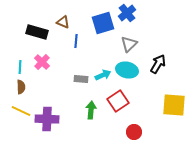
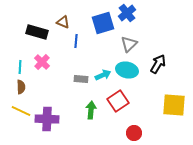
red circle: moved 1 px down
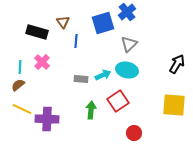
blue cross: moved 1 px up
brown triangle: rotated 32 degrees clockwise
black arrow: moved 19 px right
brown semicircle: moved 3 px left, 2 px up; rotated 128 degrees counterclockwise
yellow line: moved 1 px right, 2 px up
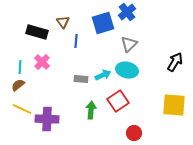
black arrow: moved 2 px left, 2 px up
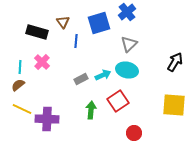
blue square: moved 4 px left
gray rectangle: rotated 32 degrees counterclockwise
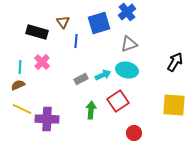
gray triangle: rotated 24 degrees clockwise
brown semicircle: rotated 16 degrees clockwise
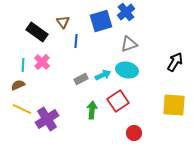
blue cross: moved 1 px left
blue square: moved 2 px right, 2 px up
black rectangle: rotated 20 degrees clockwise
cyan line: moved 3 px right, 2 px up
green arrow: moved 1 px right
purple cross: rotated 35 degrees counterclockwise
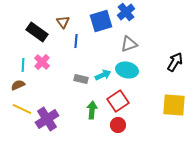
gray rectangle: rotated 40 degrees clockwise
red circle: moved 16 px left, 8 px up
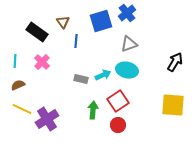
blue cross: moved 1 px right, 1 px down
cyan line: moved 8 px left, 4 px up
yellow square: moved 1 px left
green arrow: moved 1 px right
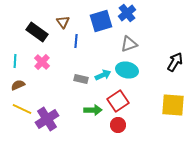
green arrow: rotated 84 degrees clockwise
